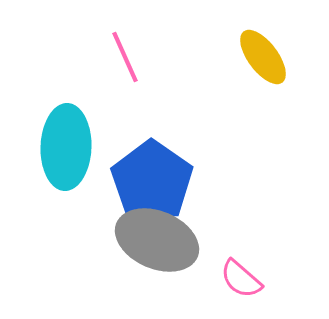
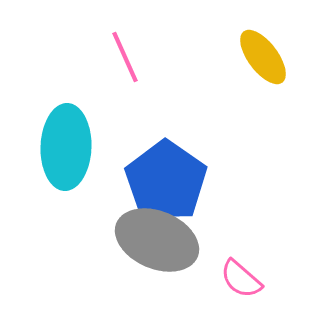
blue pentagon: moved 14 px right
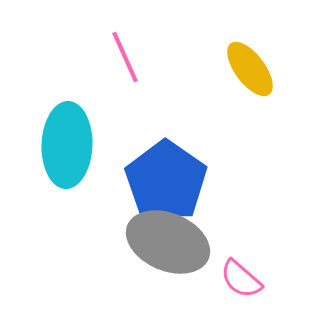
yellow ellipse: moved 13 px left, 12 px down
cyan ellipse: moved 1 px right, 2 px up
gray ellipse: moved 11 px right, 2 px down
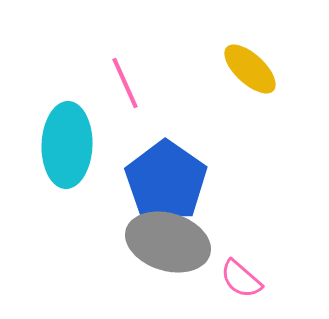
pink line: moved 26 px down
yellow ellipse: rotated 10 degrees counterclockwise
gray ellipse: rotated 6 degrees counterclockwise
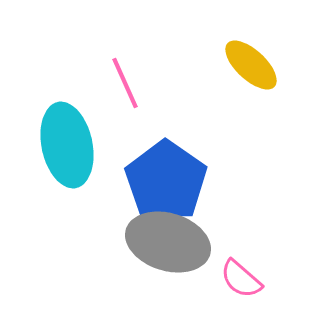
yellow ellipse: moved 1 px right, 4 px up
cyan ellipse: rotated 14 degrees counterclockwise
